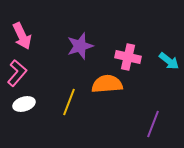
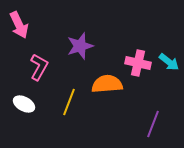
pink arrow: moved 3 px left, 11 px up
pink cross: moved 10 px right, 6 px down
cyan arrow: moved 1 px down
pink L-shape: moved 22 px right, 6 px up; rotated 12 degrees counterclockwise
white ellipse: rotated 45 degrees clockwise
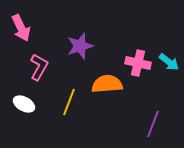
pink arrow: moved 2 px right, 3 px down
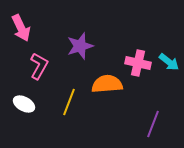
pink L-shape: moved 1 px up
